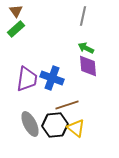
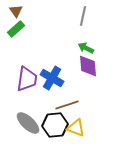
blue cross: rotated 10 degrees clockwise
gray ellipse: moved 2 px left, 1 px up; rotated 20 degrees counterclockwise
yellow triangle: rotated 18 degrees counterclockwise
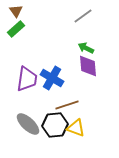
gray line: rotated 42 degrees clockwise
gray ellipse: moved 1 px down
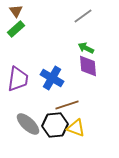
purple trapezoid: moved 9 px left
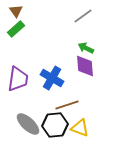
purple diamond: moved 3 px left
yellow triangle: moved 4 px right
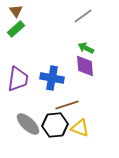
blue cross: rotated 20 degrees counterclockwise
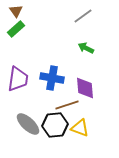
purple diamond: moved 22 px down
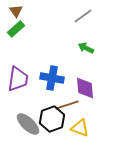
black hexagon: moved 3 px left, 6 px up; rotated 15 degrees counterclockwise
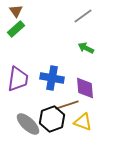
yellow triangle: moved 3 px right, 6 px up
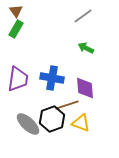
green rectangle: rotated 18 degrees counterclockwise
yellow triangle: moved 2 px left, 1 px down
